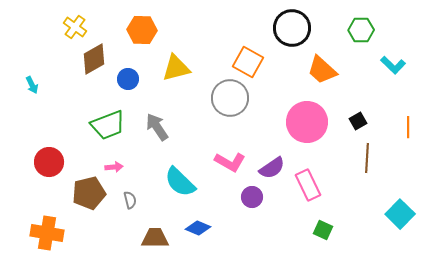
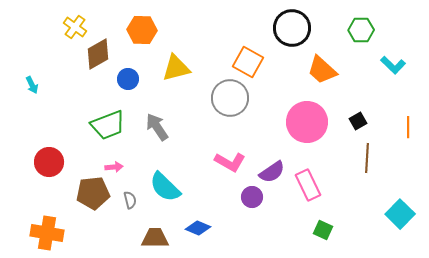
brown diamond: moved 4 px right, 5 px up
purple semicircle: moved 4 px down
cyan semicircle: moved 15 px left, 5 px down
brown pentagon: moved 4 px right; rotated 8 degrees clockwise
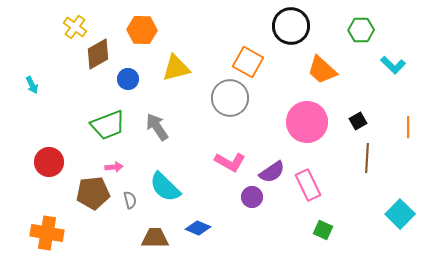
black circle: moved 1 px left, 2 px up
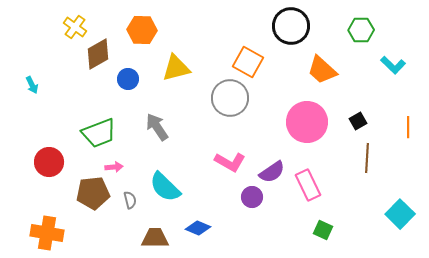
green trapezoid: moved 9 px left, 8 px down
